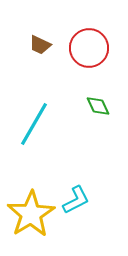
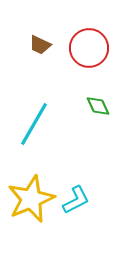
yellow star: moved 15 px up; rotated 9 degrees clockwise
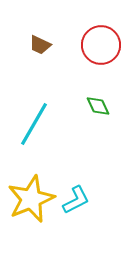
red circle: moved 12 px right, 3 px up
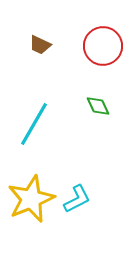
red circle: moved 2 px right, 1 px down
cyan L-shape: moved 1 px right, 1 px up
